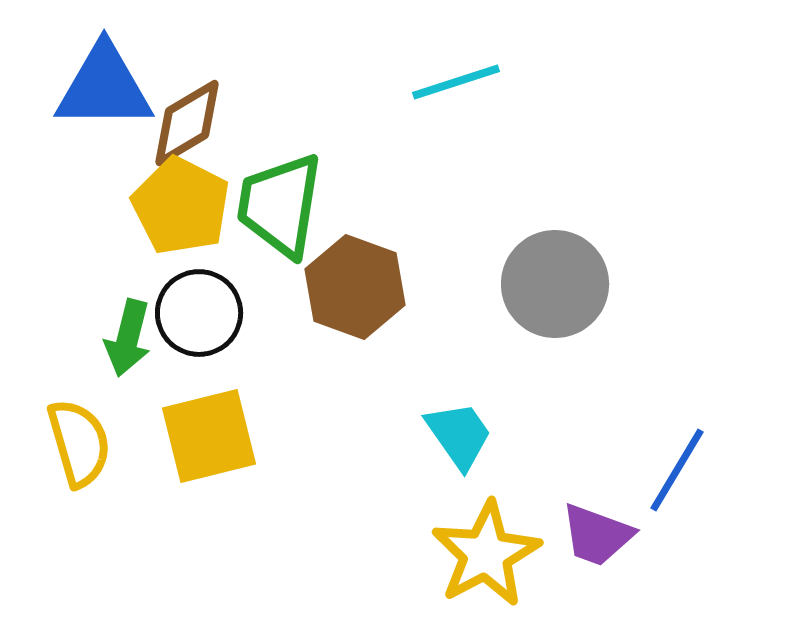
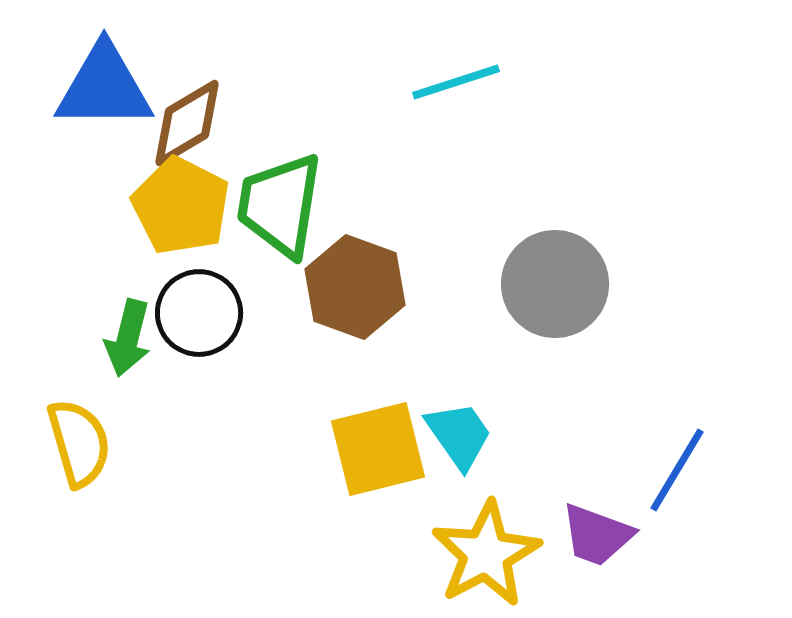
yellow square: moved 169 px right, 13 px down
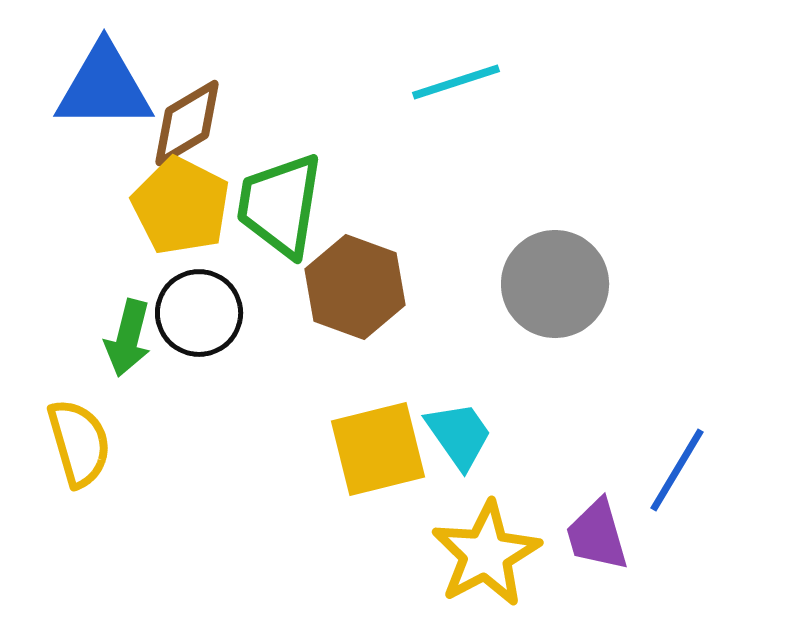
purple trapezoid: rotated 54 degrees clockwise
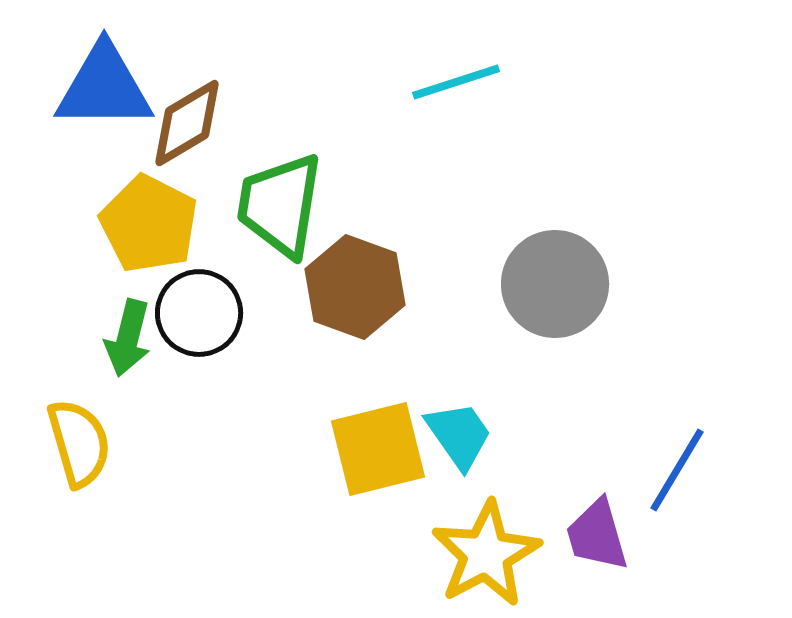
yellow pentagon: moved 32 px left, 18 px down
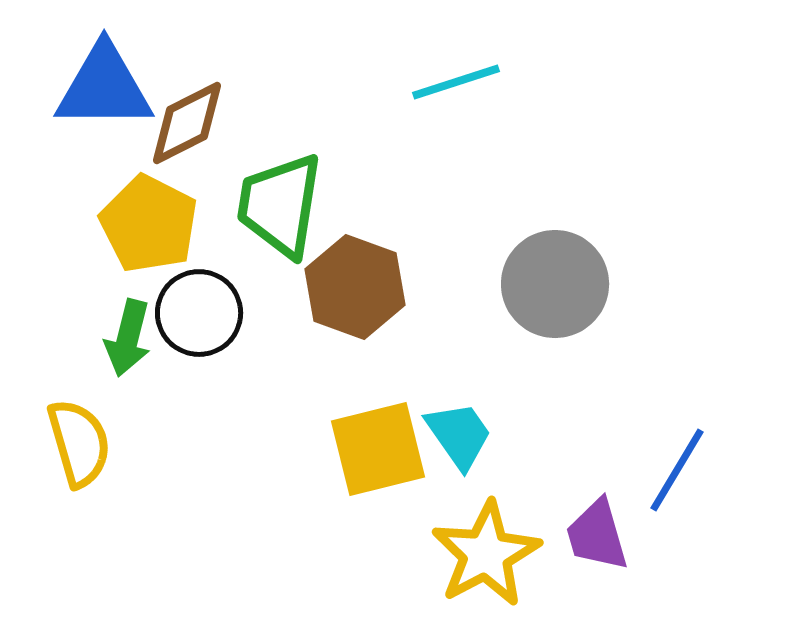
brown diamond: rotated 4 degrees clockwise
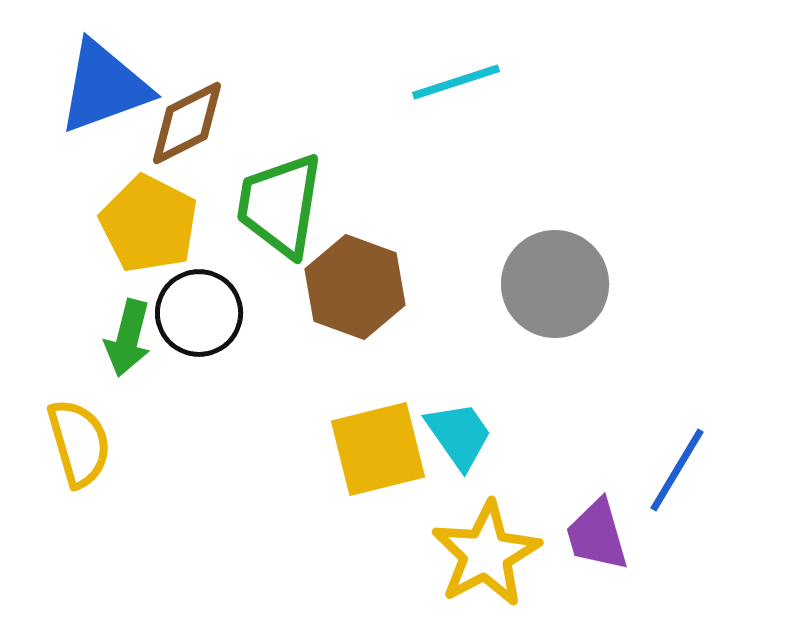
blue triangle: rotated 20 degrees counterclockwise
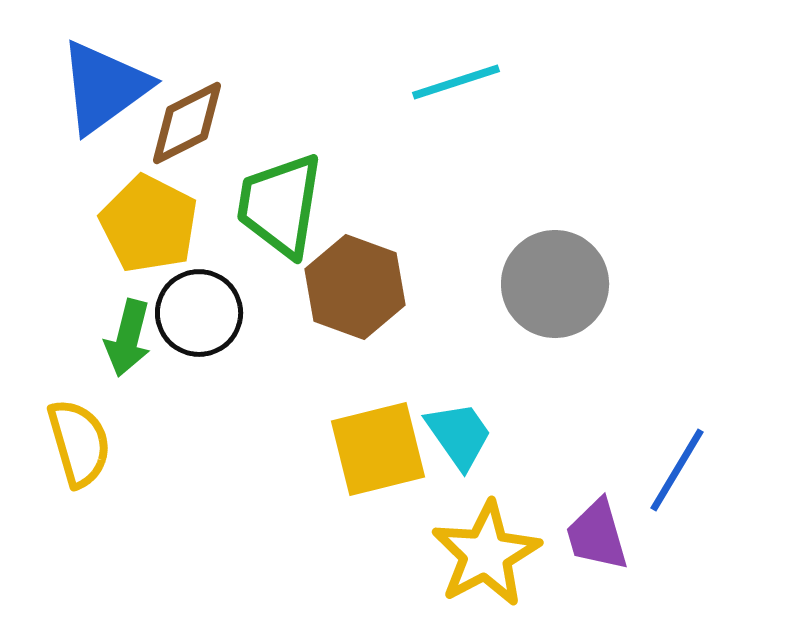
blue triangle: rotated 16 degrees counterclockwise
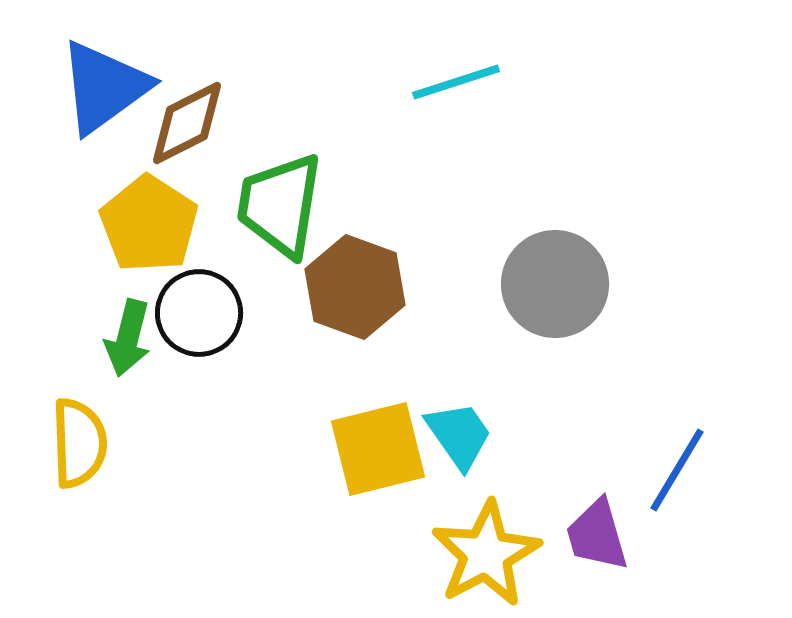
yellow pentagon: rotated 6 degrees clockwise
yellow semicircle: rotated 14 degrees clockwise
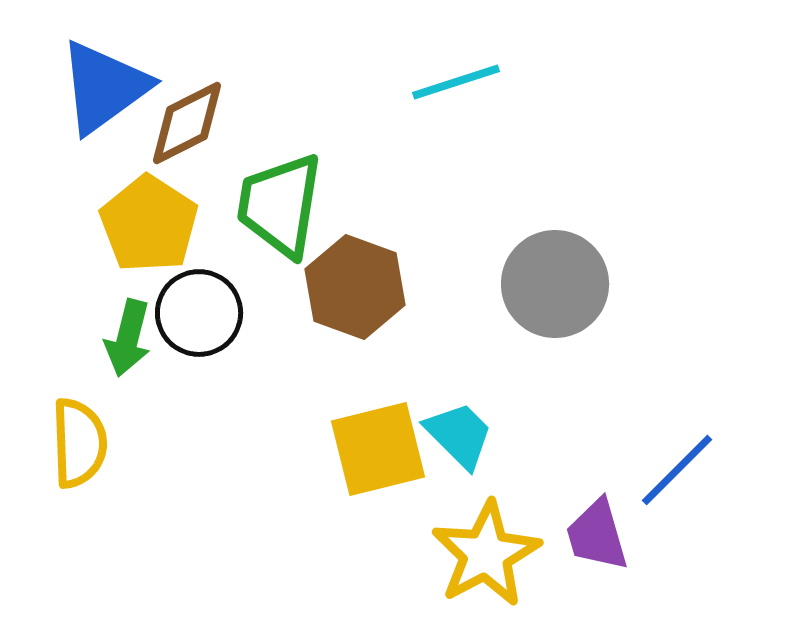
cyan trapezoid: rotated 10 degrees counterclockwise
blue line: rotated 14 degrees clockwise
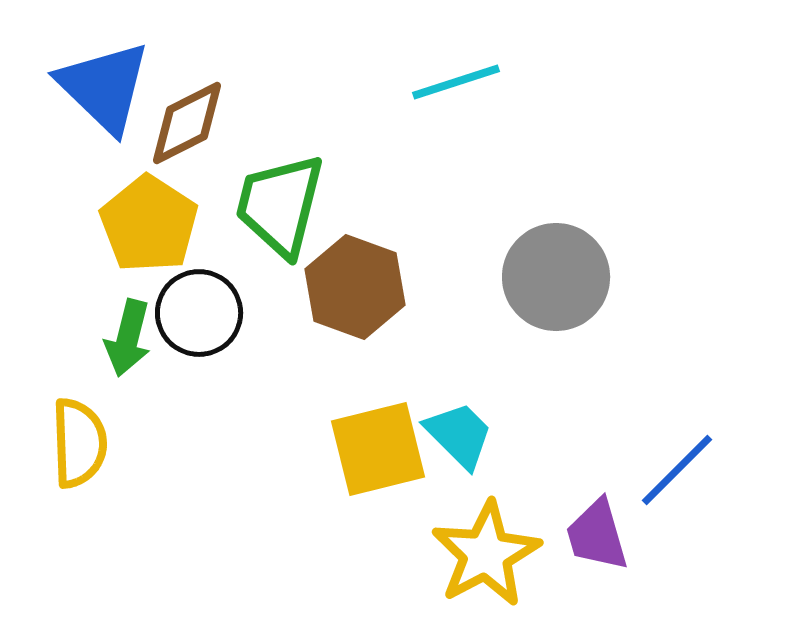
blue triangle: rotated 40 degrees counterclockwise
green trapezoid: rotated 5 degrees clockwise
gray circle: moved 1 px right, 7 px up
